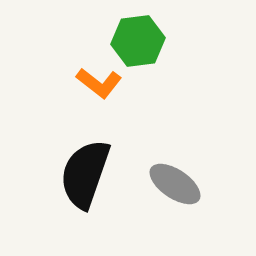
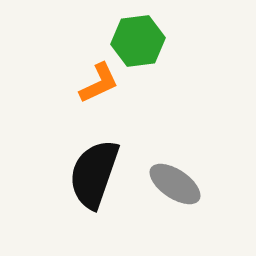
orange L-shape: rotated 63 degrees counterclockwise
black semicircle: moved 9 px right
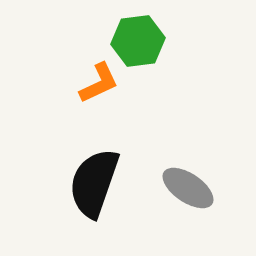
black semicircle: moved 9 px down
gray ellipse: moved 13 px right, 4 px down
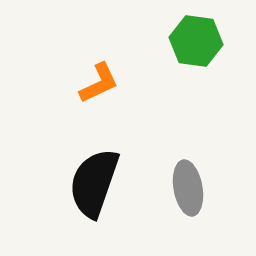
green hexagon: moved 58 px right; rotated 15 degrees clockwise
gray ellipse: rotated 46 degrees clockwise
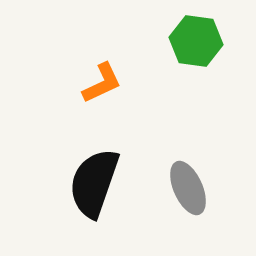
orange L-shape: moved 3 px right
gray ellipse: rotated 14 degrees counterclockwise
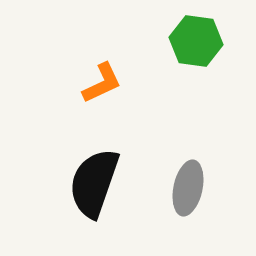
gray ellipse: rotated 36 degrees clockwise
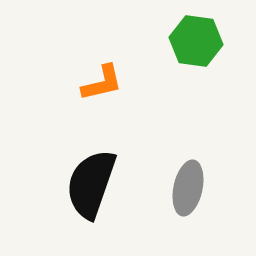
orange L-shape: rotated 12 degrees clockwise
black semicircle: moved 3 px left, 1 px down
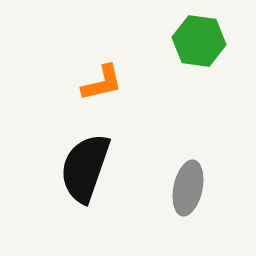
green hexagon: moved 3 px right
black semicircle: moved 6 px left, 16 px up
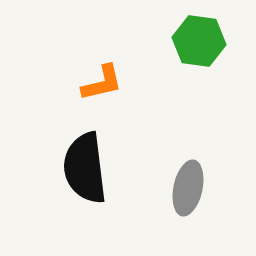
black semicircle: rotated 26 degrees counterclockwise
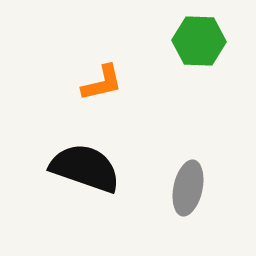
green hexagon: rotated 6 degrees counterclockwise
black semicircle: rotated 116 degrees clockwise
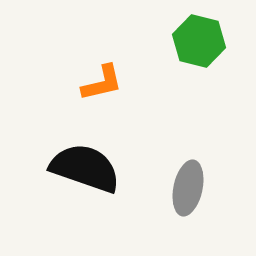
green hexagon: rotated 12 degrees clockwise
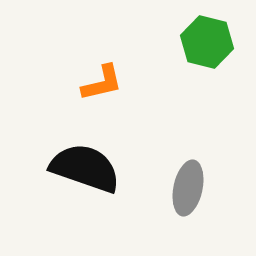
green hexagon: moved 8 px right, 1 px down
